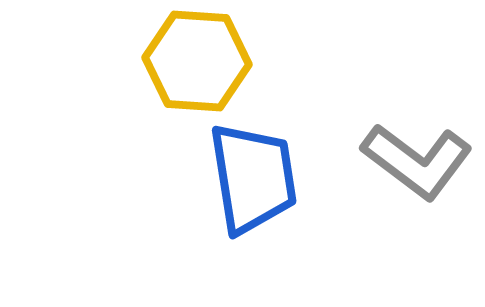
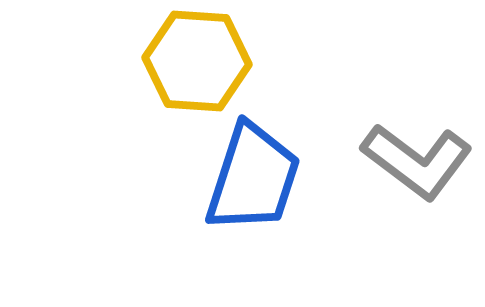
blue trapezoid: rotated 27 degrees clockwise
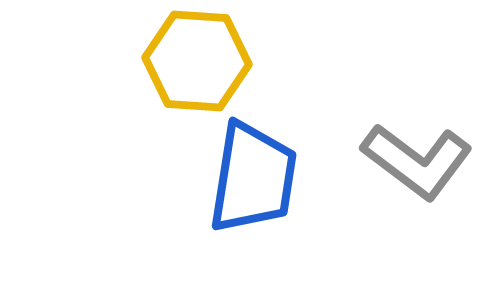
blue trapezoid: rotated 9 degrees counterclockwise
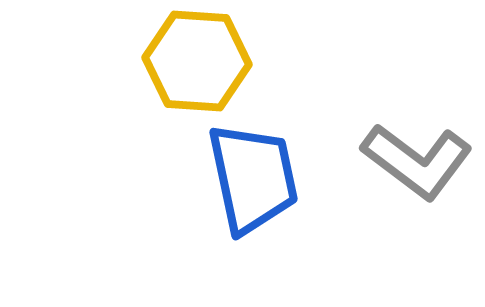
blue trapezoid: rotated 21 degrees counterclockwise
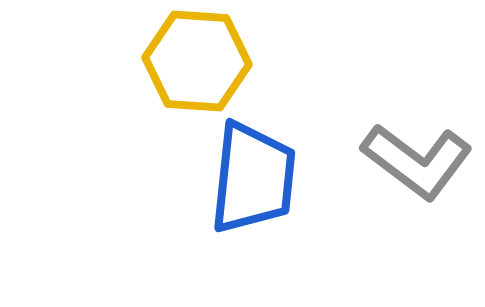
blue trapezoid: rotated 18 degrees clockwise
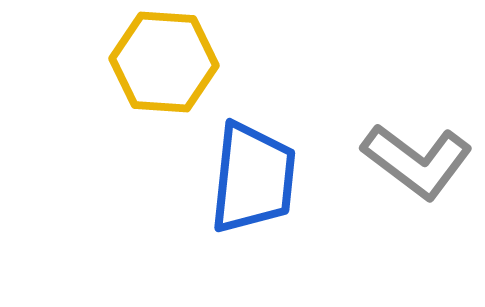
yellow hexagon: moved 33 px left, 1 px down
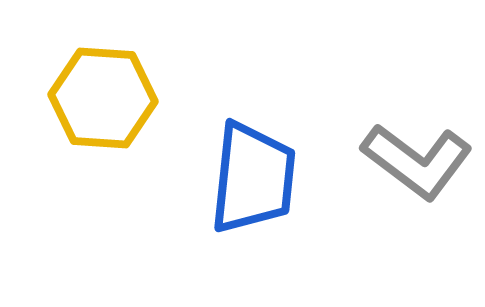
yellow hexagon: moved 61 px left, 36 px down
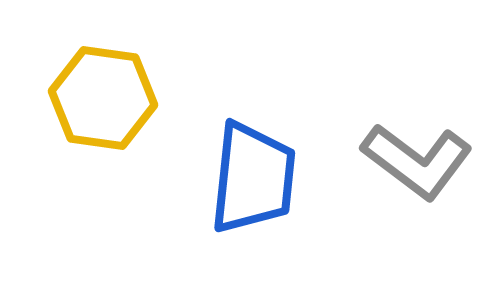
yellow hexagon: rotated 4 degrees clockwise
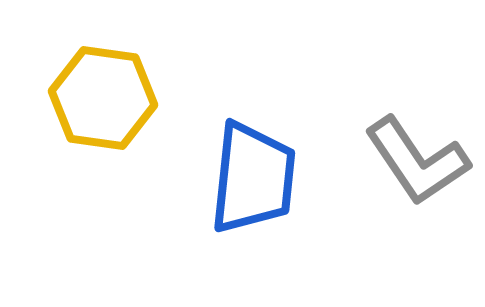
gray L-shape: rotated 19 degrees clockwise
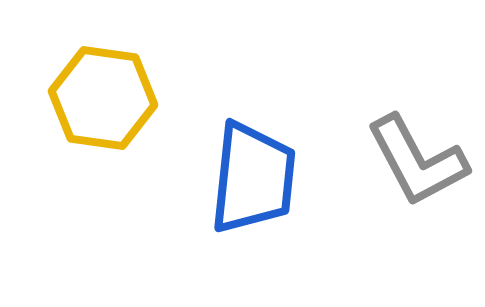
gray L-shape: rotated 6 degrees clockwise
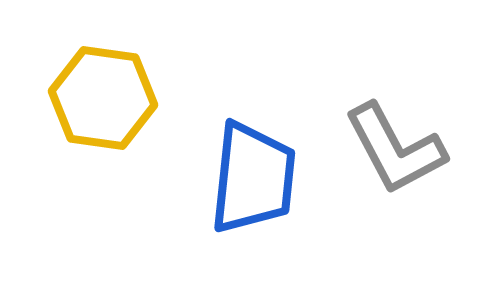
gray L-shape: moved 22 px left, 12 px up
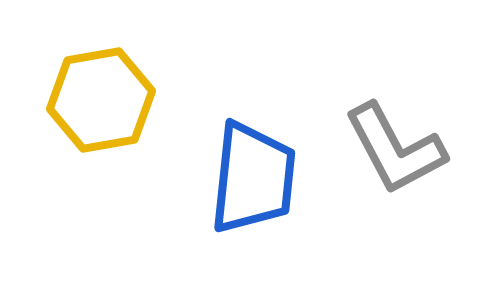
yellow hexagon: moved 2 px left, 2 px down; rotated 18 degrees counterclockwise
